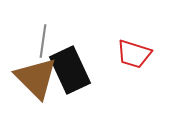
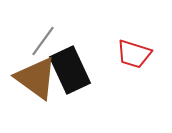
gray line: rotated 28 degrees clockwise
brown triangle: rotated 9 degrees counterclockwise
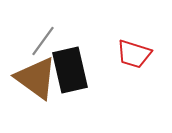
black rectangle: rotated 12 degrees clockwise
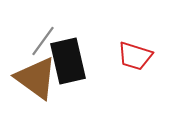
red trapezoid: moved 1 px right, 2 px down
black rectangle: moved 2 px left, 9 px up
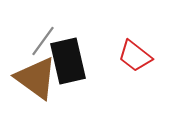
red trapezoid: rotated 21 degrees clockwise
